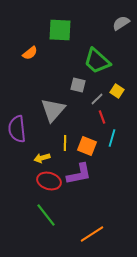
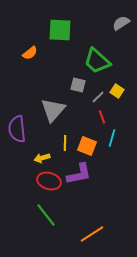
gray line: moved 1 px right, 2 px up
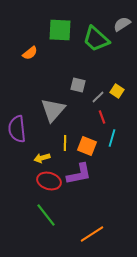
gray semicircle: moved 1 px right, 1 px down
green trapezoid: moved 1 px left, 22 px up
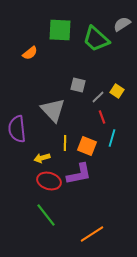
gray triangle: rotated 24 degrees counterclockwise
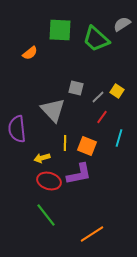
gray square: moved 2 px left, 3 px down
red line: rotated 56 degrees clockwise
cyan line: moved 7 px right
